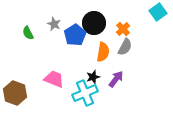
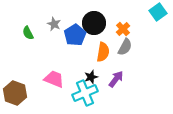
black star: moved 2 px left
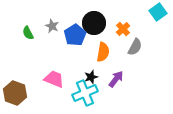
gray star: moved 2 px left, 2 px down
gray semicircle: moved 10 px right
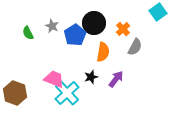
cyan cross: moved 18 px left; rotated 20 degrees counterclockwise
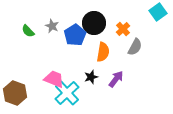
green semicircle: moved 2 px up; rotated 16 degrees counterclockwise
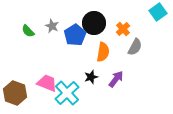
pink trapezoid: moved 7 px left, 4 px down
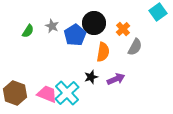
green semicircle: rotated 104 degrees counterclockwise
purple arrow: rotated 30 degrees clockwise
pink trapezoid: moved 11 px down
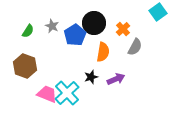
brown hexagon: moved 10 px right, 27 px up
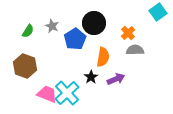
orange cross: moved 5 px right, 4 px down
blue pentagon: moved 4 px down
gray semicircle: moved 3 px down; rotated 120 degrees counterclockwise
orange semicircle: moved 5 px down
black star: rotated 16 degrees counterclockwise
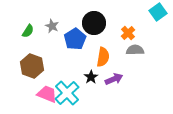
brown hexagon: moved 7 px right
purple arrow: moved 2 px left
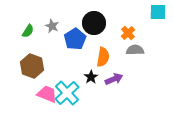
cyan square: rotated 36 degrees clockwise
